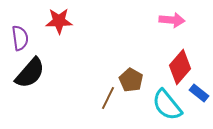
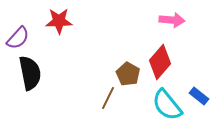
purple semicircle: moved 2 px left; rotated 50 degrees clockwise
red diamond: moved 20 px left, 5 px up
black semicircle: rotated 52 degrees counterclockwise
brown pentagon: moved 3 px left, 6 px up
blue rectangle: moved 3 px down
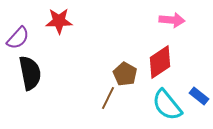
red diamond: rotated 16 degrees clockwise
brown pentagon: moved 3 px left
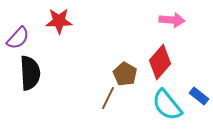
red diamond: rotated 16 degrees counterclockwise
black semicircle: rotated 8 degrees clockwise
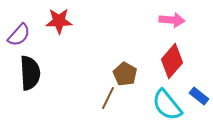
purple semicircle: moved 1 px right, 3 px up
red diamond: moved 12 px right, 1 px up
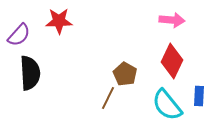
red diamond: rotated 16 degrees counterclockwise
blue rectangle: rotated 54 degrees clockwise
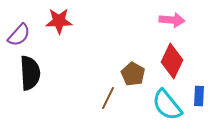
brown pentagon: moved 8 px right
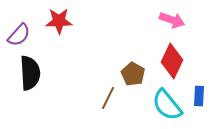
pink arrow: rotated 15 degrees clockwise
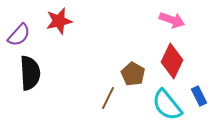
red star: rotated 12 degrees counterclockwise
blue rectangle: rotated 30 degrees counterclockwise
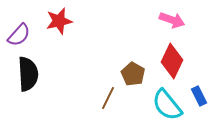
black semicircle: moved 2 px left, 1 px down
